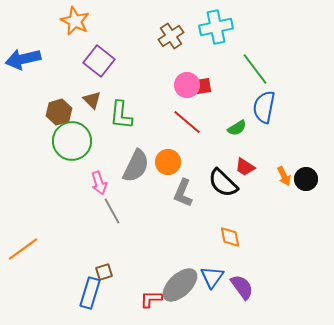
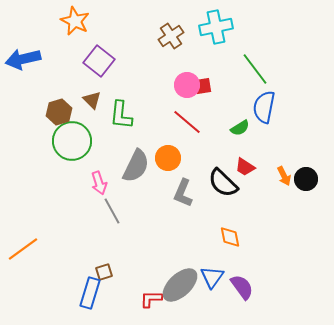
green semicircle: moved 3 px right
orange circle: moved 4 px up
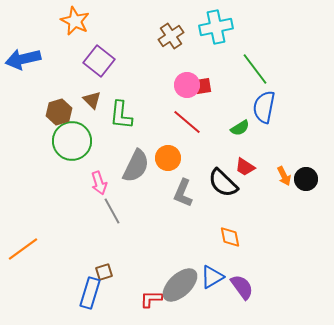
blue triangle: rotated 25 degrees clockwise
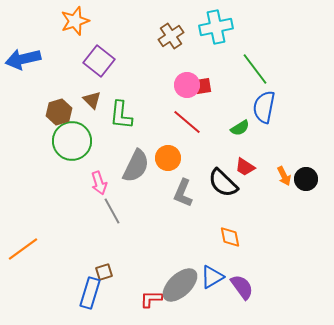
orange star: rotated 28 degrees clockwise
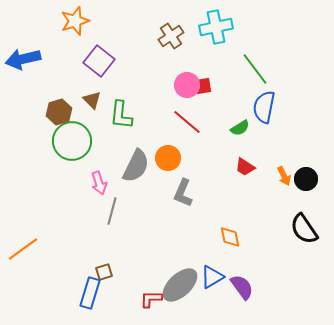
black semicircle: moved 81 px right, 46 px down; rotated 12 degrees clockwise
gray line: rotated 44 degrees clockwise
